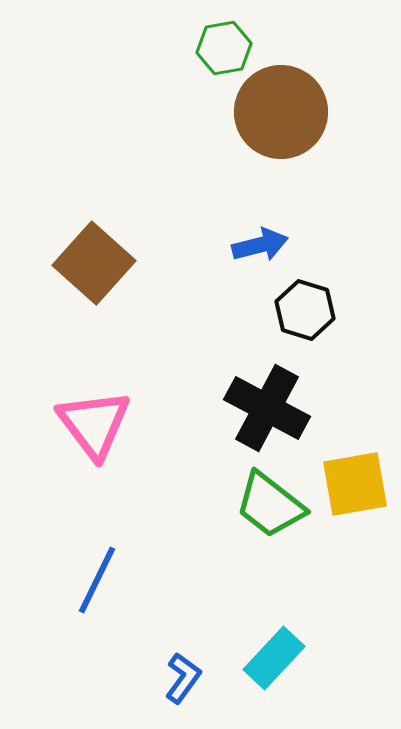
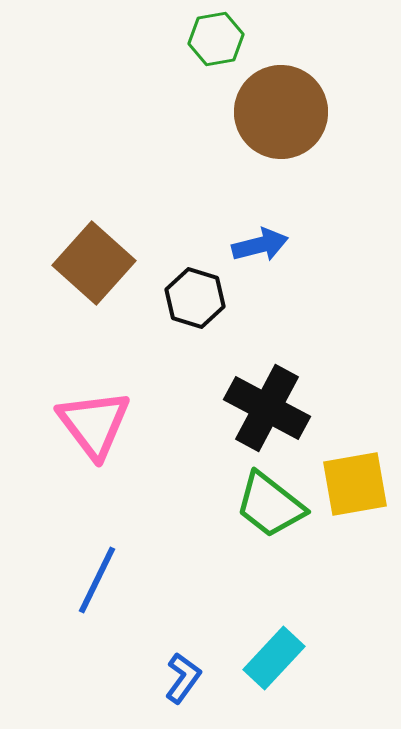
green hexagon: moved 8 px left, 9 px up
black hexagon: moved 110 px left, 12 px up
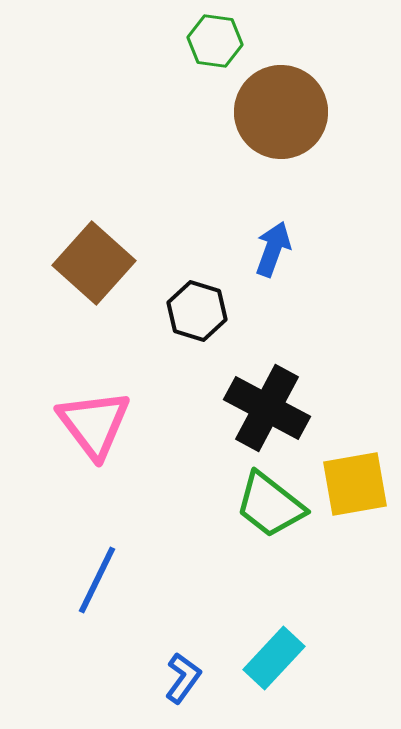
green hexagon: moved 1 px left, 2 px down; rotated 18 degrees clockwise
blue arrow: moved 13 px right, 4 px down; rotated 56 degrees counterclockwise
black hexagon: moved 2 px right, 13 px down
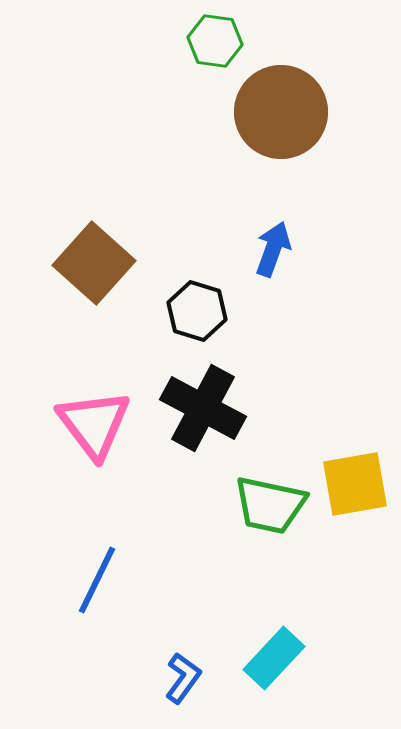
black cross: moved 64 px left
green trapezoid: rotated 26 degrees counterclockwise
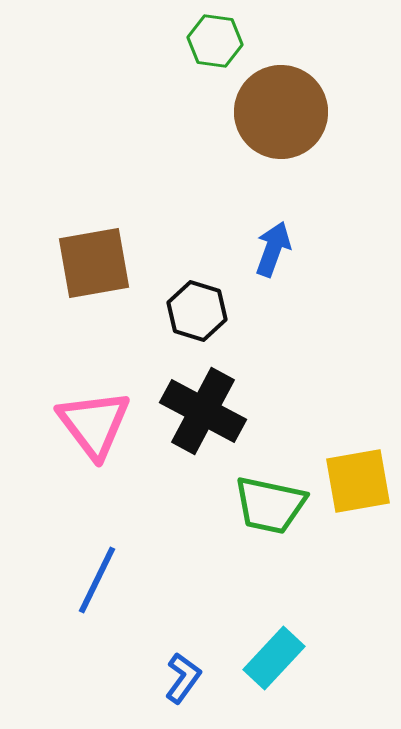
brown square: rotated 38 degrees clockwise
black cross: moved 3 px down
yellow square: moved 3 px right, 3 px up
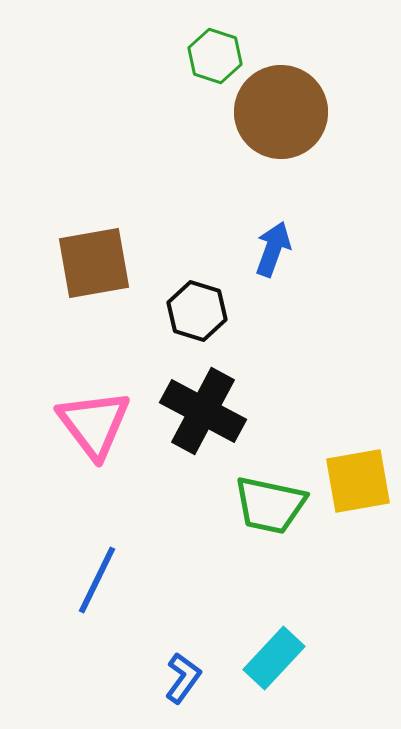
green hexagon: moved 15 px down; rotated 10 degrees clockwise
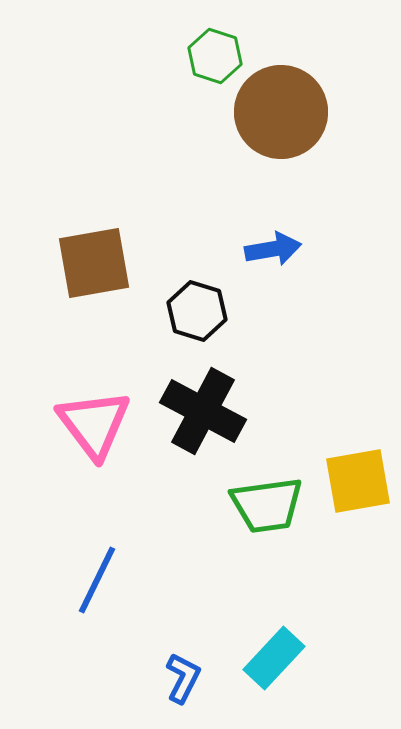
blue arrow: rotated 60 degrees clockwise
green trapezoid: moved 3 px left; rotated 20 degrees counterclockwise
blue L-shape: rotated 9 degrees counterclockwise
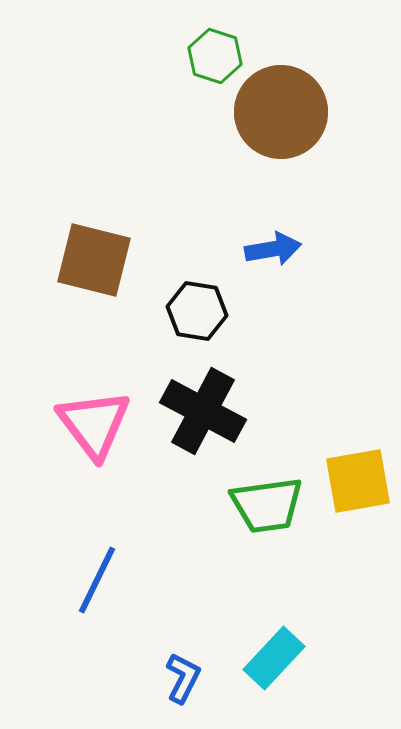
brown square: moved 3 px up; rotated 24 degrees clockwise
black hexagon: rotated 8 degrees counterclockwise
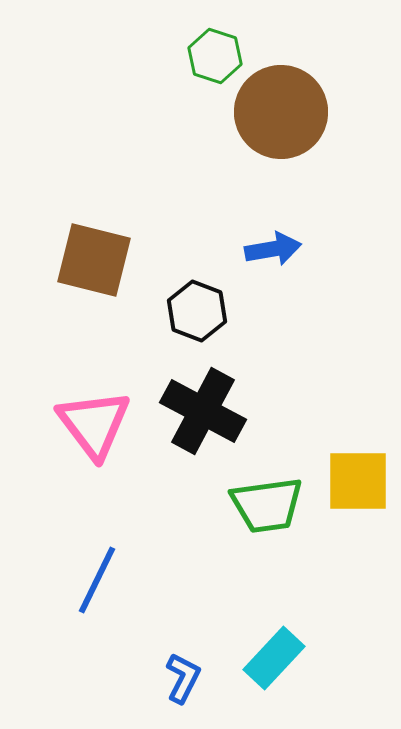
black hexagon: rotated 12 degrees clockwise
yellow square: rotated 10 degrees clockwise
